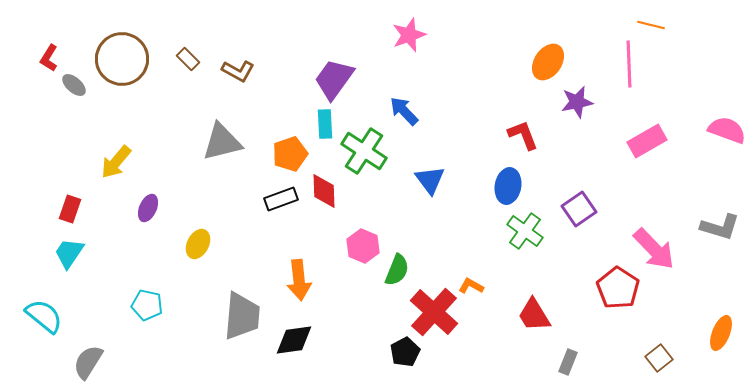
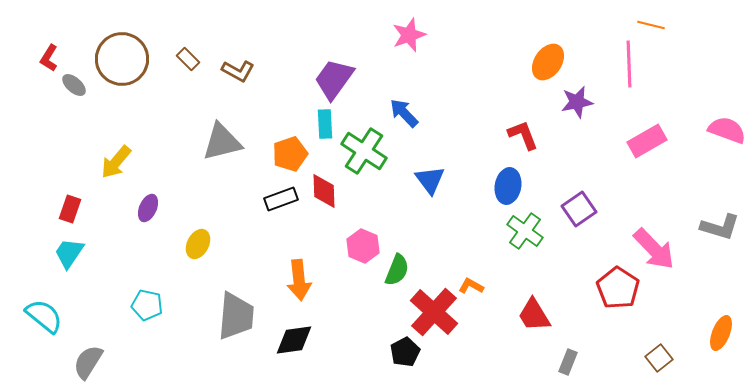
blue arrow at (404, 111): moved 2 px down
gray trapezoid at (242, 316): moved 6 px left
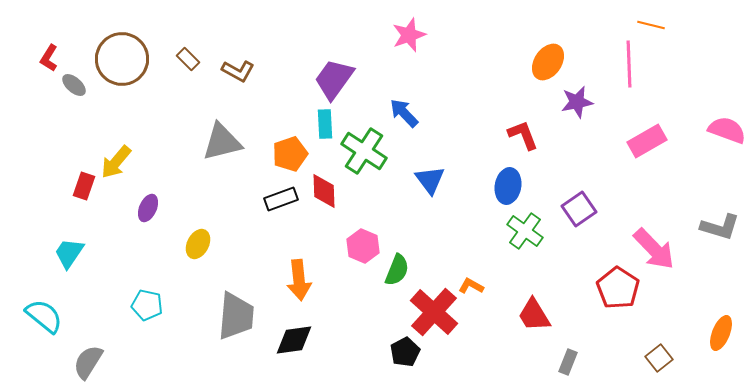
red rectangle at (70, 209): moved 14 px right, 23 px up
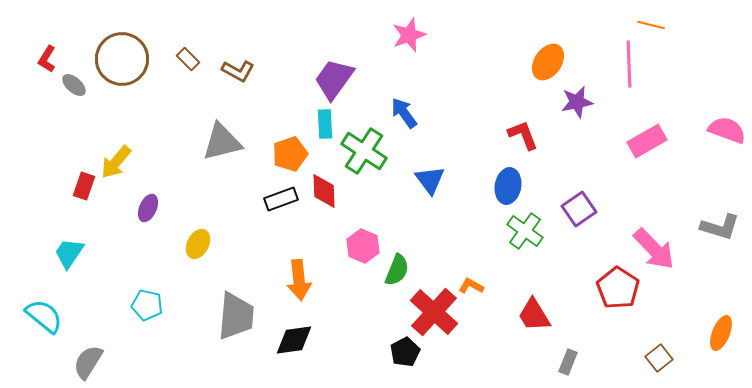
red L-shape at (49, 58): moved 2 px left, 1 px down
blue arrow at (404, 113): rotated 8 degrees clockwise
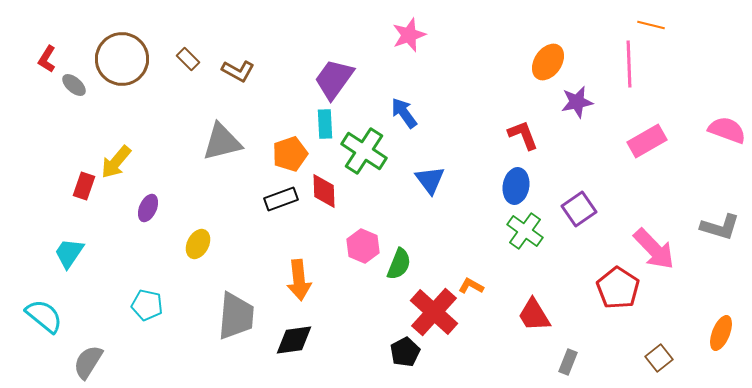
blue ellipse at (508, 186): moved 8 px right
green semicircle at (397, 270): moved 2 px right, 6 px up
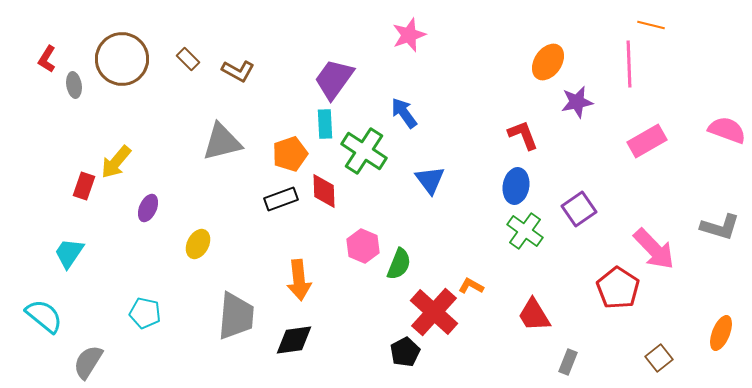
gray ellipse at (74, 85): rotated 40 degrees clockwise
cyan pentagon at (147, 305): moved 2 px left, 8 px down
